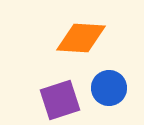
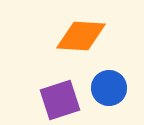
orange diamond: moved 2 px up
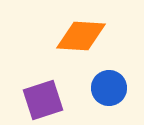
purple square: moved 17 px left
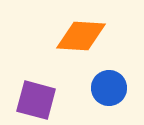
purple square: moved 7 px left; rotated 33 degrees clockwise
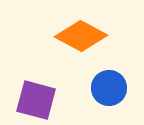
orange diamond: rotated 24 degrees clockwise
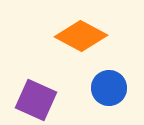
purple square: rotated 9 degrees clockwise
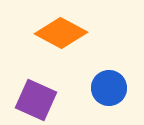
orange diamond: moved 20 px left, 3 px up
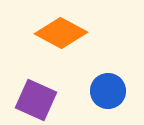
blue circle: moved 1 px left, 3 px down
